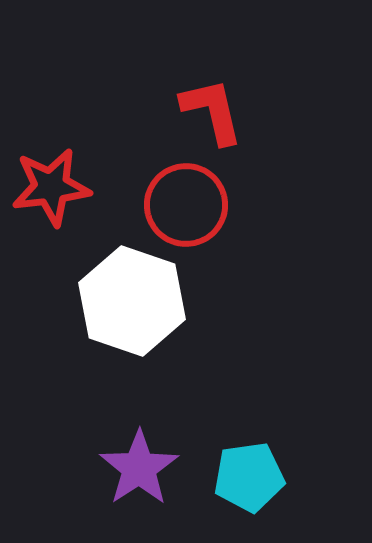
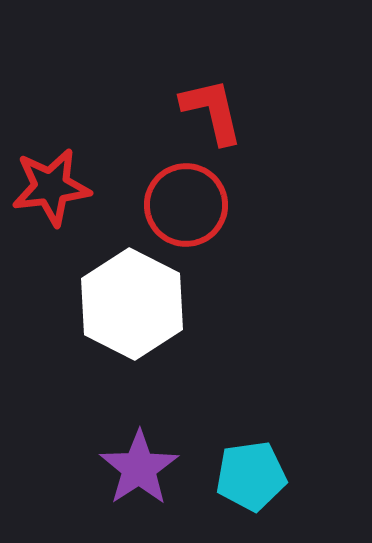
white hexagon: moved 3 px down; rotated 8 degrees clockwise
cyan pentagon: moved 2 px right, 1 px up
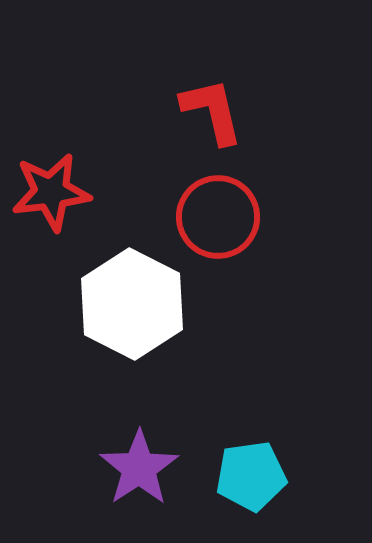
red star: moved 5 px down
red circle: moved 32 px right, 12 px down
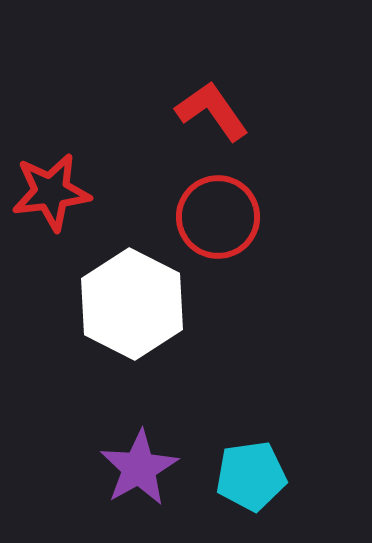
red L-shape: rotated 22 degrees counterclockwise
purple star: rotated 4 degrees clockwise
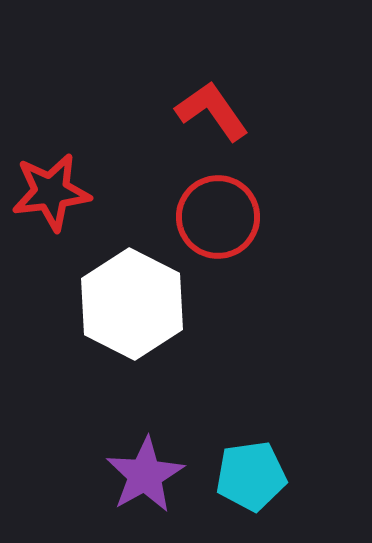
purple star: moved 6 px right, 7 px down
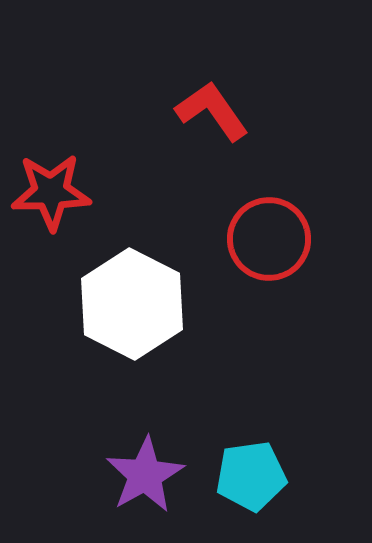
red star: rotated 6 degrees clockwise
red circle: moved 51 px right, 22 px down
